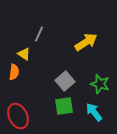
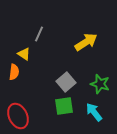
gray square: moved 1 px right, 1 px down
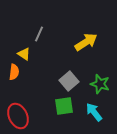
gray square: moved 3 px right, 1 px up
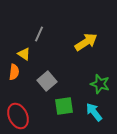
gray square: moved 22 px left
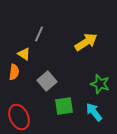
red ellipse: moved 1 px right, 1 px down
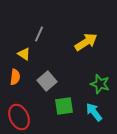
orange semicircle: moved 1 px right, 5 px down
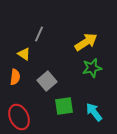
green star: moved 8 px left, 16 px up; rotated 30 degrees counterclockwise
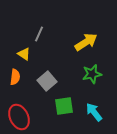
green star: moved 6 px down
